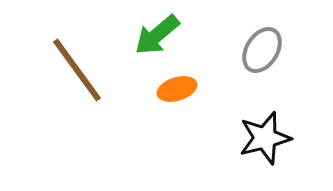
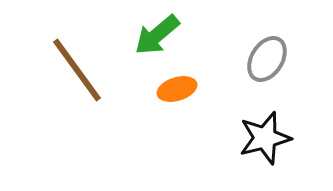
gray ellipse: moved 5 px right, 9 px down
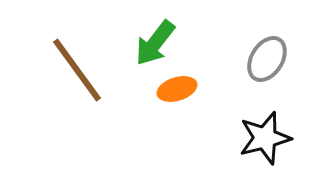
green arrow: moved 2 px left, 8 px down; rotated 12 degrees counterclockwise
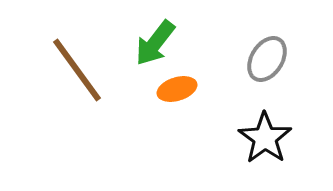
black star: rotated 22 degrees counterclockwise
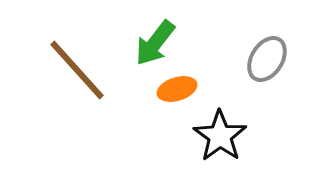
brown line: rotated 6 degrees counterclockwise
black star: moved 45 px left, 2 px up
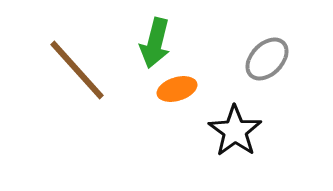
green arrow: rotated 24 degrees counterclockwise
gray ellipse: rotated 12 degrees clockwise
black star: moved 15 px right, 5 px up
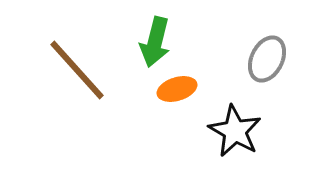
green arrow: moved 1 px up
gray ellipse: rotated 18 degrees counterclockwise
black star: rotated 6 degrees counterclockwise
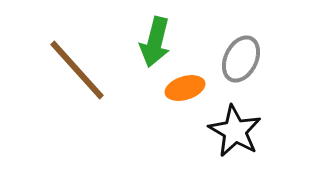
gray ellipse: moved 26 px left
orange ellipse: moved 8 px right, 1 px up
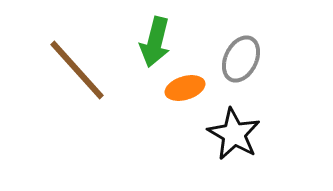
black star: moved 1 px left, 3 px down
